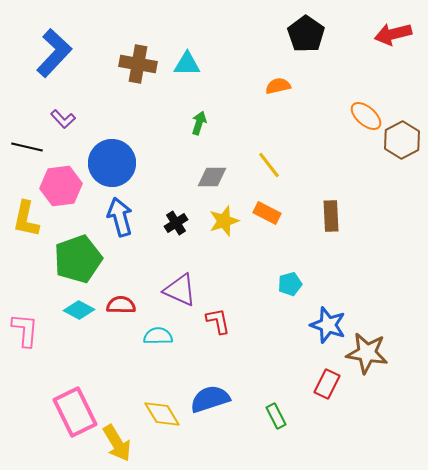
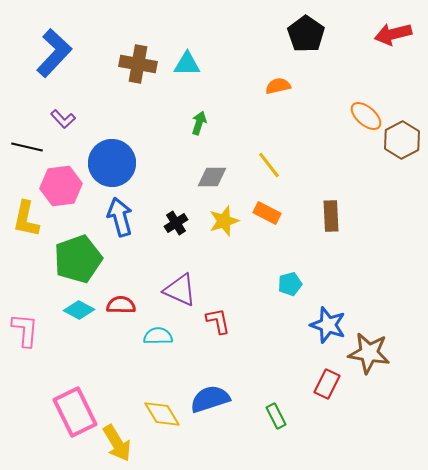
brown star: moved 2 px right
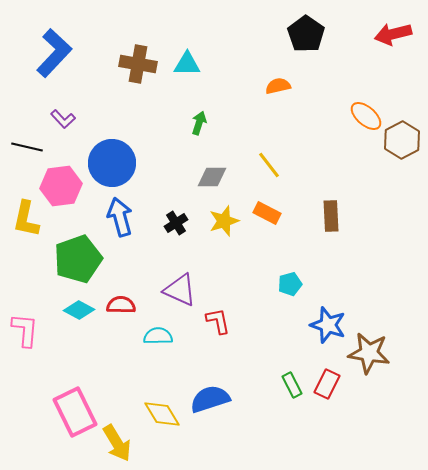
green rectangle: moved 16 px right, 31 px up
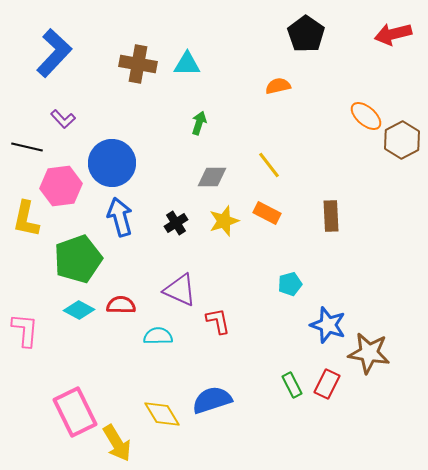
blue semicircle: moved 2 px right, 1 px down
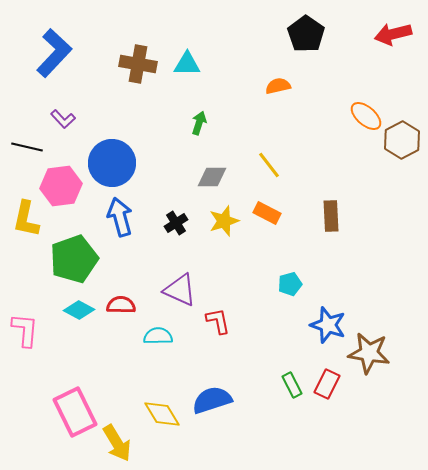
green pentagon: moved 4 px left
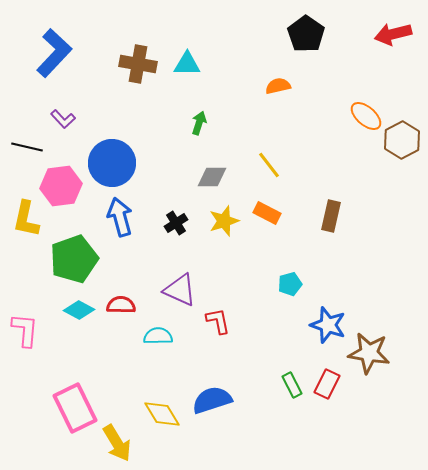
brown rectangle: rotated 16 degrees clockwise
pink rectangle: moved 4 px up
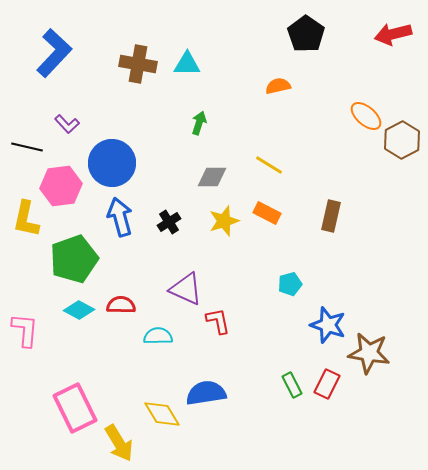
purple L-shape: moved 4 px right, 5 px down
yellow line: rotated 20 degrees counterclockwise
black cross: moved 7 px left, 1 px up
purple triangle: moved 6 px right, 1 px up
blue semicircle: moved 6 px left, 7 px up; rotated 9 degrees clockwise
yellow arrow: moved 2 px right
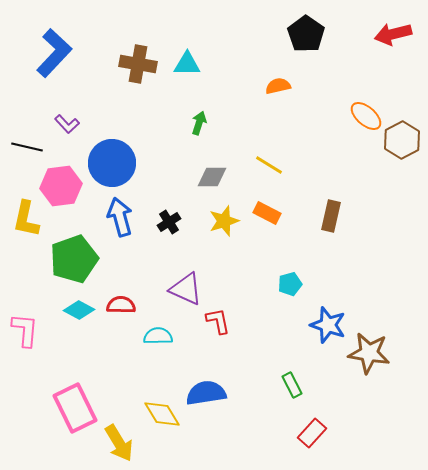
red rectangle: moved 15 px left, 49 px down; rotated 16 degrees clockwise
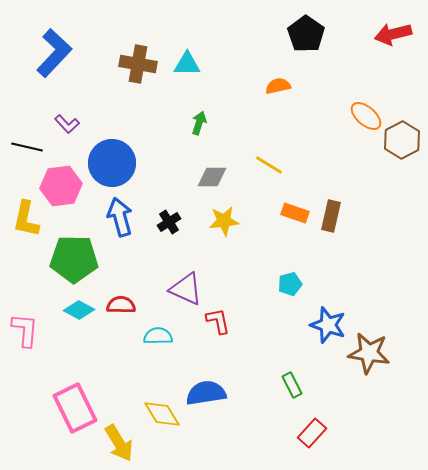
orange rectangle: moved 28 px right; rotated 8 degrees counterclockwise
yellow star: rotated 12 degrees clockwise
green pentagon: rotated 21 degrees clockwise
